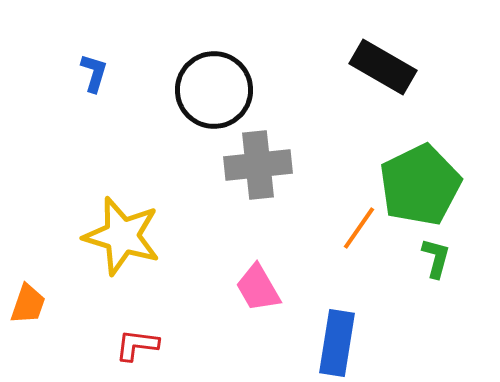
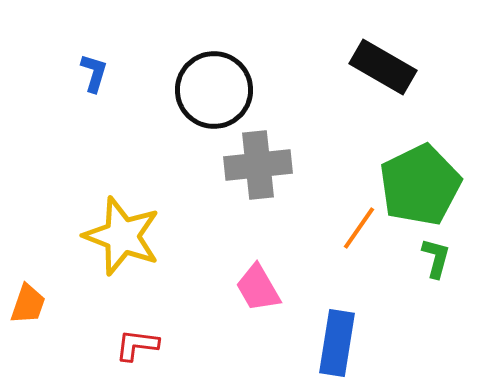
yellow star: rotated 4 degrees clockwise
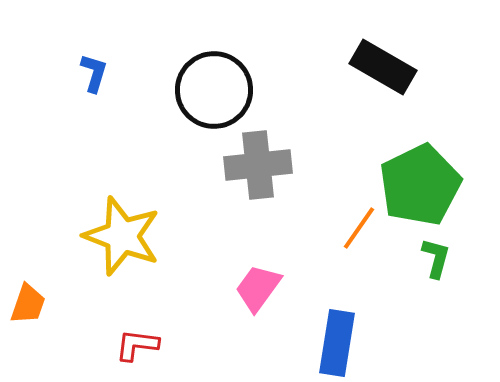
pink trapezoid: rotated 66 degrees clockwise
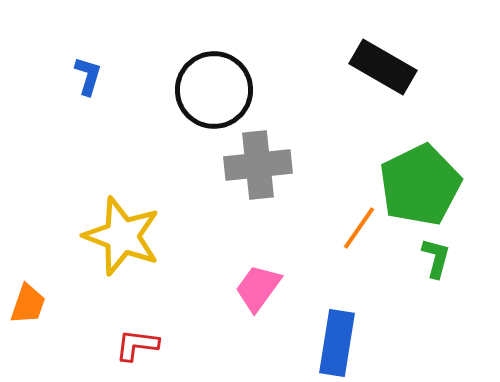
blue L-shape: moved 6 px left, 3 px down
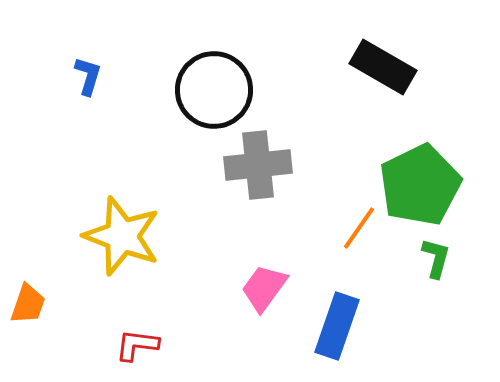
pink trapezoid: moved 6 px right
blue rectangle: moved 17 px up; rotated 10 degrees clockwise
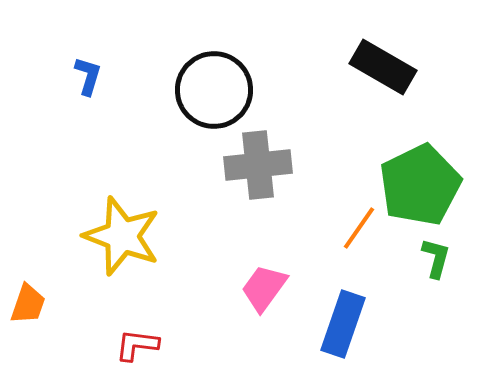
blue rectangle: moved 6 px right, 2 px up
